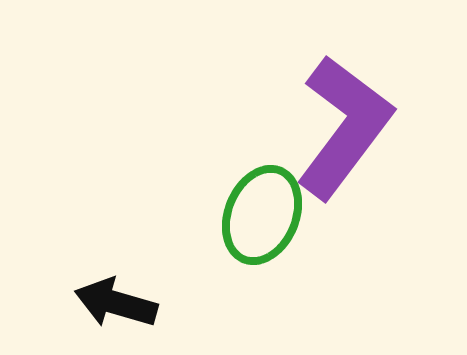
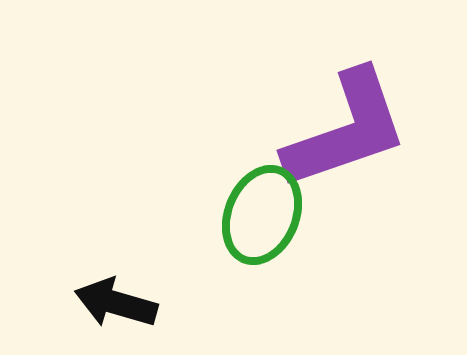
purple L-shape: moved 2 px right, 3 px down; rotated 34 degrees clockwise
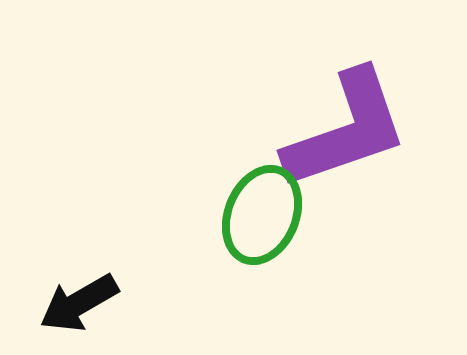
black arrow: moved 37 px left; rotated 46 degrees counterclockwise
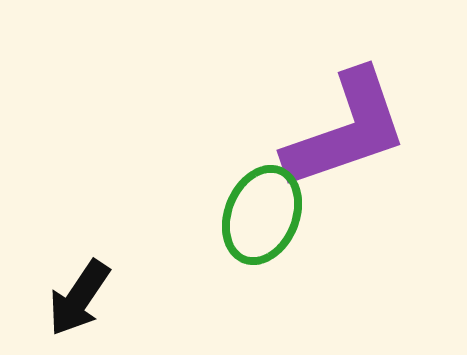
black arrow: moved 5 px up; rotated 26 degrees counterclockwise
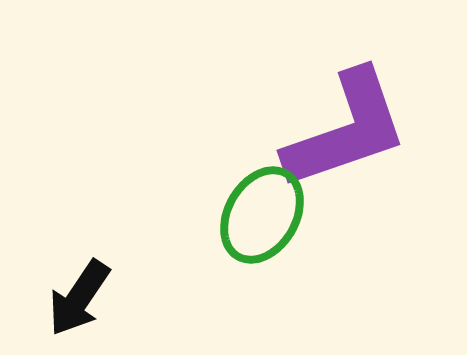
green ellipse: rotated 8 degrees clockwise
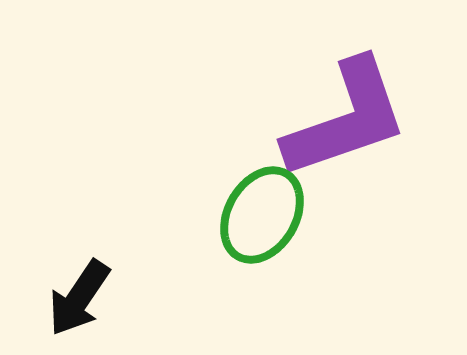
purple L-shape: moved 11 px up
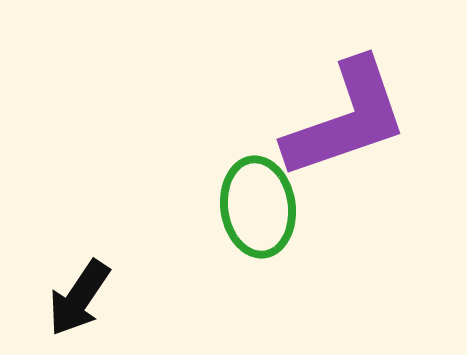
green ellipse: moved 4 px left, 8 px up; rotated 38 degrees counterclockwise
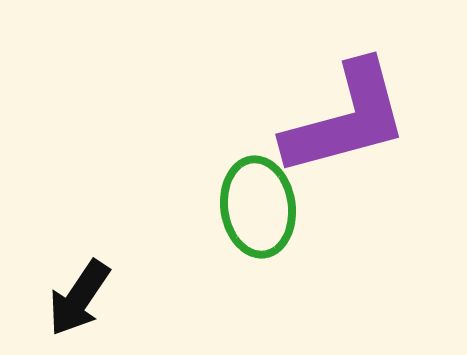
purple L-shape: rotated 4 degrees clockwise
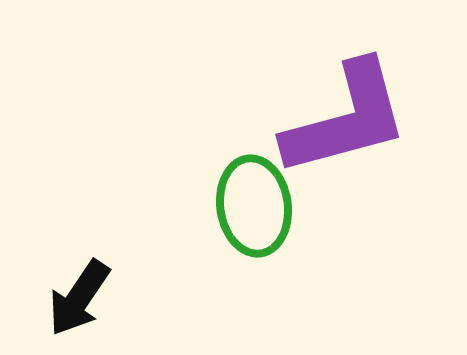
green ellipse: moved 4 px left, 1 px up
